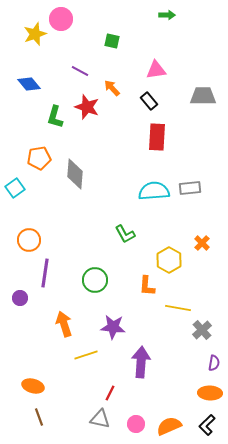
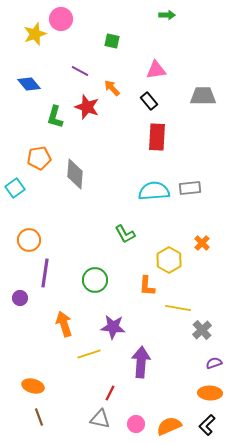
yellow line at (86, 355): moved 3 px right, 1 px up
purple semicircle at (214, 363): rotated 119 degrees counterclockwise
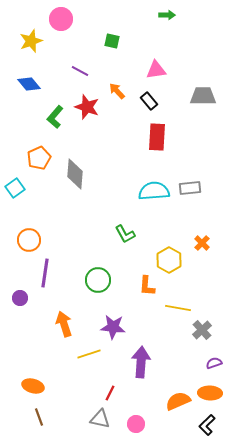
yellow star at (35, 34): moved 4 px left, 7 px down
orange arrow at (112, 88): moved 5 px right, 3 px down
green L-shape at (55, 117): rotated 25 degrees clockwise
orange pentagon at (39, 158): rotated 15 degrees counterclockwise
green circle at (95, 280): moved 3 px right
orange semicircle at (169, 426): moved 9 px right, 25 px up
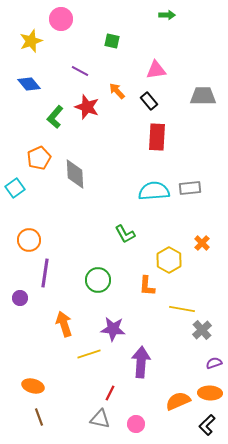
gray diamond at (75, 174): rotated 8 degrees counterclockwise
yellow line at (178, 308): moved 4 px right, 1 px down
purple star at (113, 327): moved 2 px down
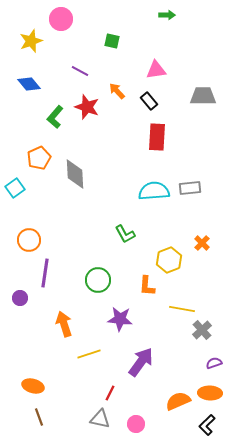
yellow hexagon at (169, 260): rotated 10 degrees clockwise
purple star at (113, 329): moved 7 px right, 10 px up
purple arrow at (141, 362): rotated 32 degrees clockwise
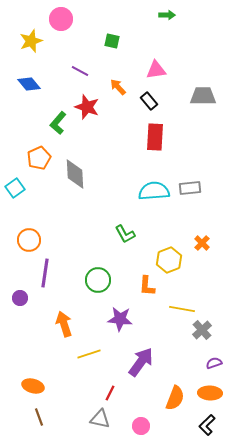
orange arrow at (117, 91): moved 1 px right, 4 px up
green L-shape at (55, 117): moved 3 px right, 6 px down
red rectangle at (157, 137): moved 2 px left
orange semicircle at (178, 401): moved 3 px left, 3 px up; rotated 135 degrees clockwise
pink circle at (136, 424): moved 5 px right, 2 px down
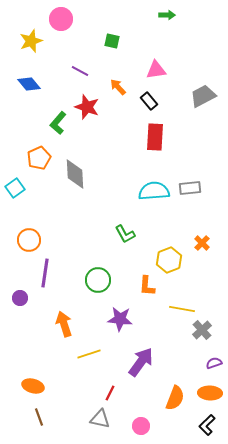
gray trapezoid at (203, 96): rotated 28 degrees counterclockwise
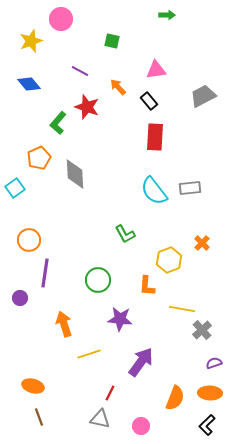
cyan semicircle at (154, 191): rotated 124 degrees counterclockwise
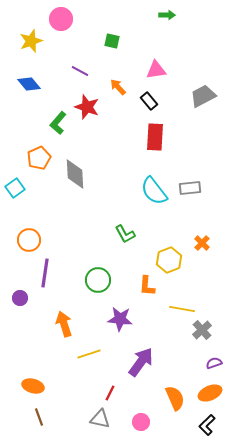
orange ellipse at (210, 393): rotated 25 degrees counterclockwise
orange semicircle at (175, 398): rotated 45 degrees counterclockwise
pink circle at (141, 426): moved 4 px up
